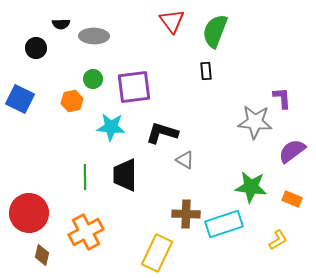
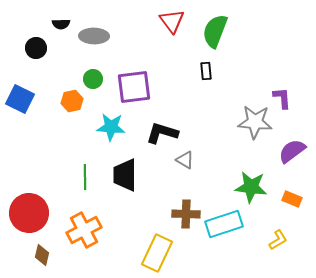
orange cross: moved 2 px left, 2 px up
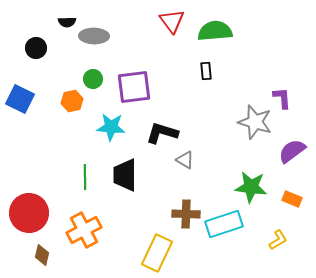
black semicircle: moved 6 px right, 2 px up
green semicircle: rotated 64 degrees clockwise
gray star: rotated 12 degrees clockwise
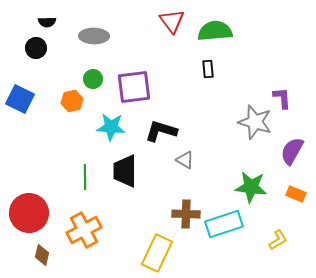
black semicircle: moved 20 px left
black rectangle: moved 2 px right, 2 px up
black L-shape: moved 1 px left, 2 px up
purple semicircle: rotated 24 degrees counterclockwise
black trapezoid: moved 4 px up
orange rectangle: moved 4 px right, 5 px up
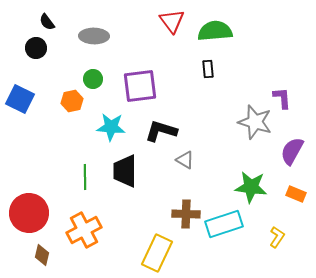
black semicircle: rotated 54 degrees clockwise
purple square: moved 6 px right, 1 px up
yellow L-shape: moved 1 px left, 3 px up; rotated 25 degrees counterclockwise
